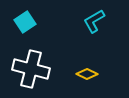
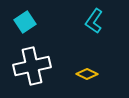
cyan L-shape: rotated 25 degrees counterclockwise
white cross: moved 1 px right, 3 px up; rotated 27 degrees counterclockwise
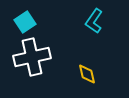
white cross: moved 9 px up
yellow diamond: rotated 50 degrees clockwise
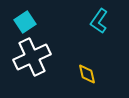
cyan L-shape: moved 5 px right
white cross: rotated 12 degrees counterclockwise
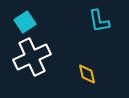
cyan L-shape: rotated 45 degrees counterclockwise
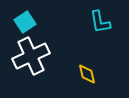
cyan L-shape: moved 1 px right, 1 px down
white cross: moved 1 px left, 1 px up
